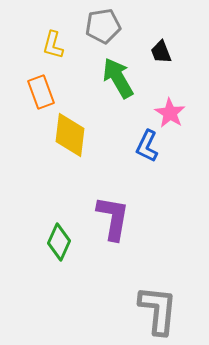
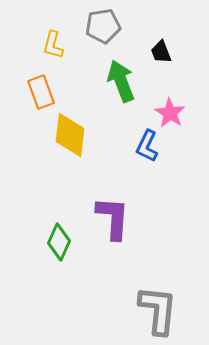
green arrow: moved 3 px right, 3 px down; rotated 9 degrees clockwise
purple L-shape: rotated 6 degrees counterclockwise
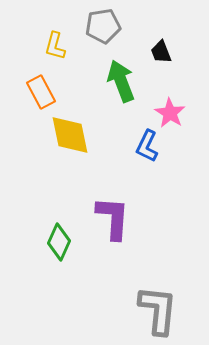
yellow L-shape: moved 2 px right, 1 px down
orange rectangle: rotated 8 degrees counterclockwise
yellow diamond: rotated 18 degrees counterclockwise
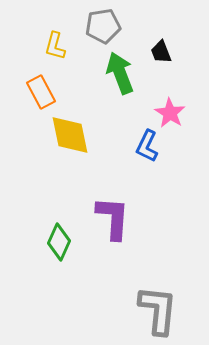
green arrow: moved 1 px left, 8 px up
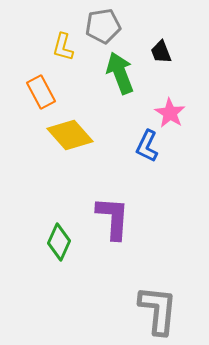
yellow L-shape: moved 8 px right, 1 px down
yellow diamond: rotated 30 degrees counterclockwise
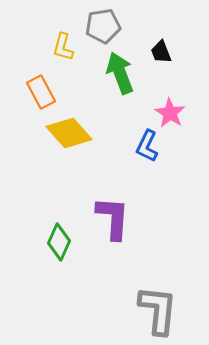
yellow diamond: moved 1 px left, 2 px up
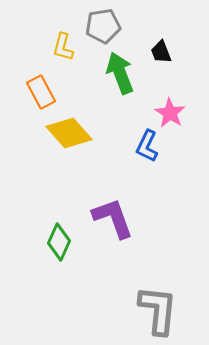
purple L-shape: rotated 24 degrees counterclockwise
